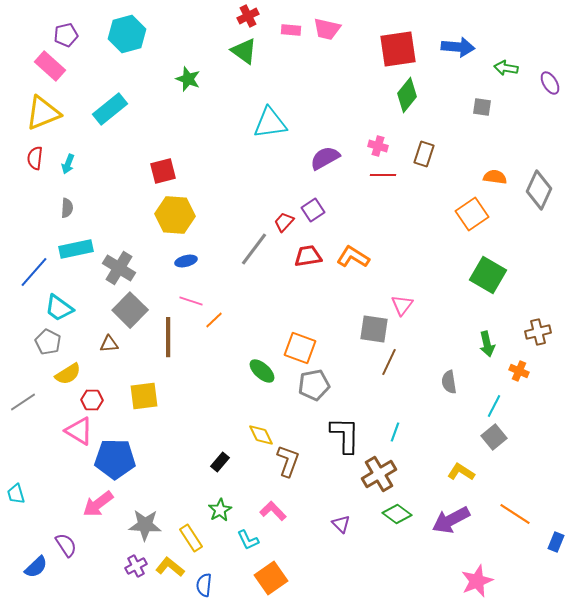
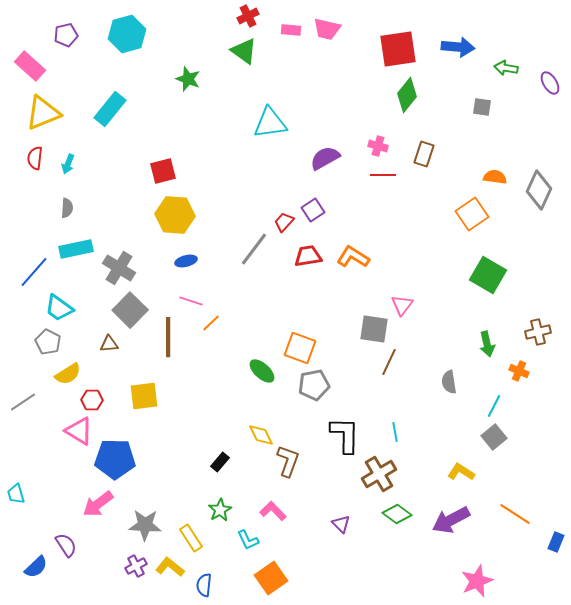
pink rectangle at (50, 66): moved 20 px left
cyan rectangle at (110, 109): rotated 12 degrees counterclockwise
orange line at (214, 320): moved 3 px left, 3 px down
cyan line at (395, 432): rotated 30 degrees counterclockwise
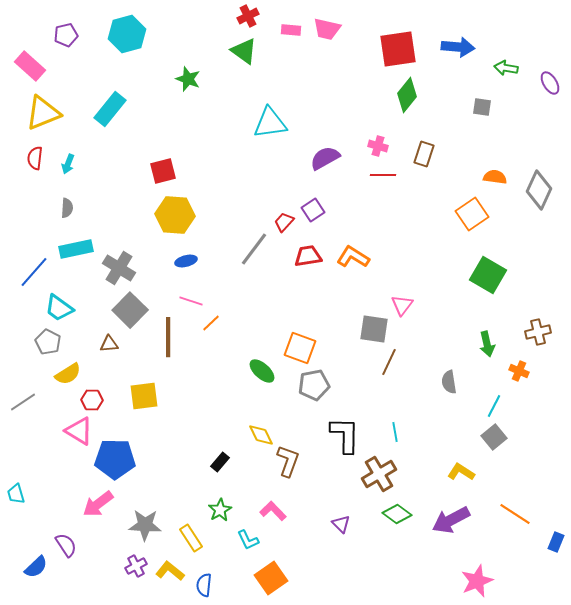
yellow L-shape at (170, 567): moved 4 px down
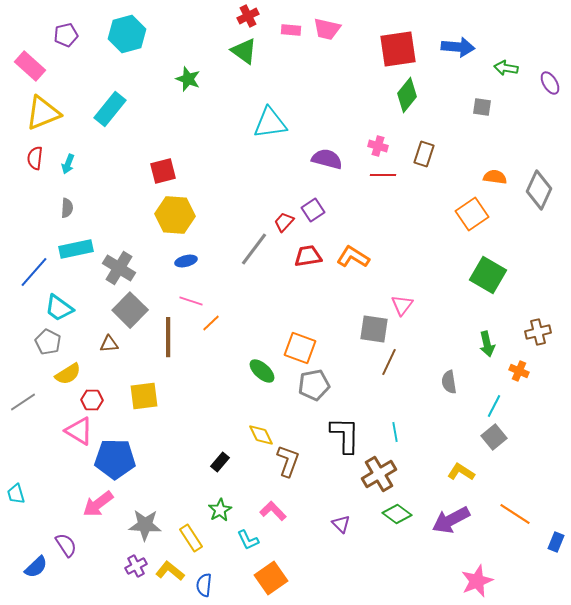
purple semicircle at (325, 158): moved 2 px right, 1 px down; rotated 44 degrees clockwise
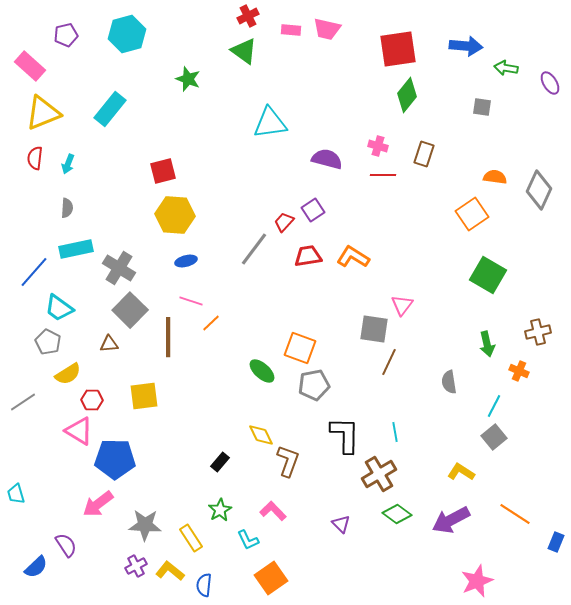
blue arrow at (458, 47): moved 8 px right, 1 px up
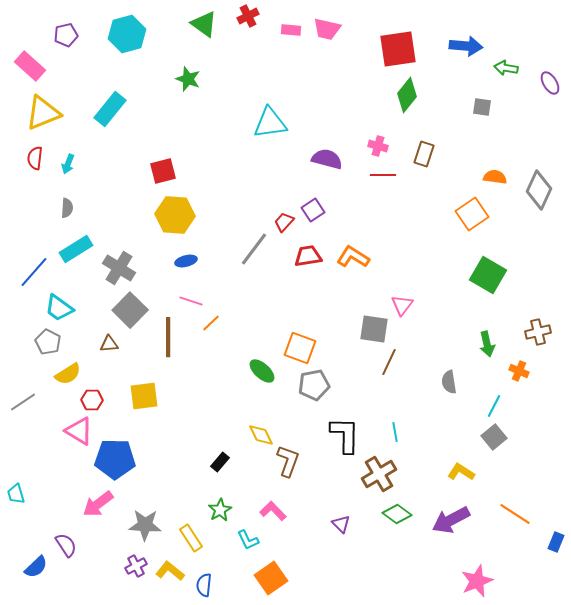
green triangle at (244, 51): moved 40 px left, 27 px up
cyan rectangle at (76, 249): rotated 20 degrees counterclockwise
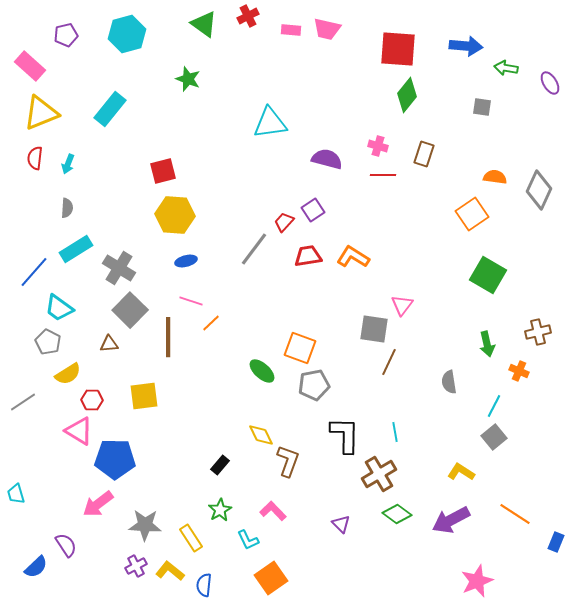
red square at (398, 49): rotated 12 degrees clockwise
yellow triangle at (43, 113): moved 2 px left
black rectangle at (220, 462): moved 3 px down
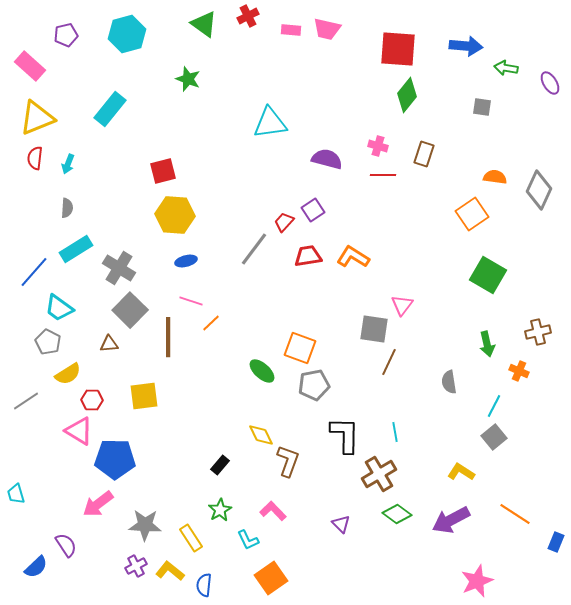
yellow triangle at (41, 113): moved 4 px left, 5 px down
gray line at (23, 402): moved 3 px right, 1 px up
